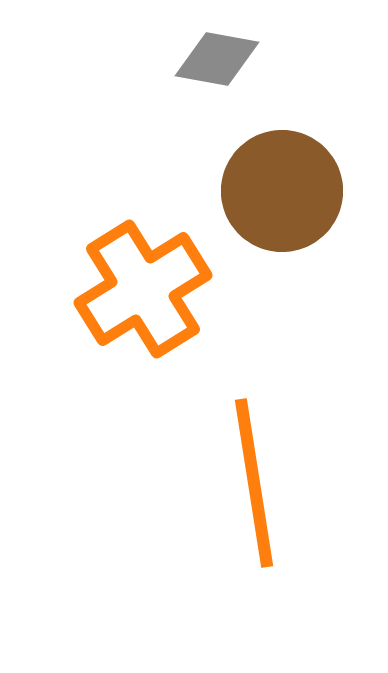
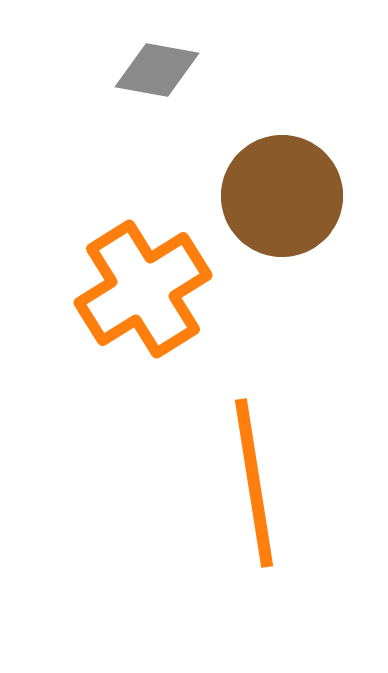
gray diamond: moved 60 px left, 11 px down
brown circle: moved 5 px down
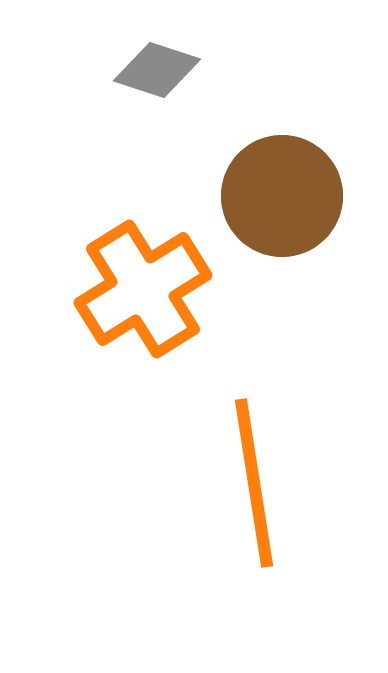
gray diamond: rotated 8 degrees clockwise
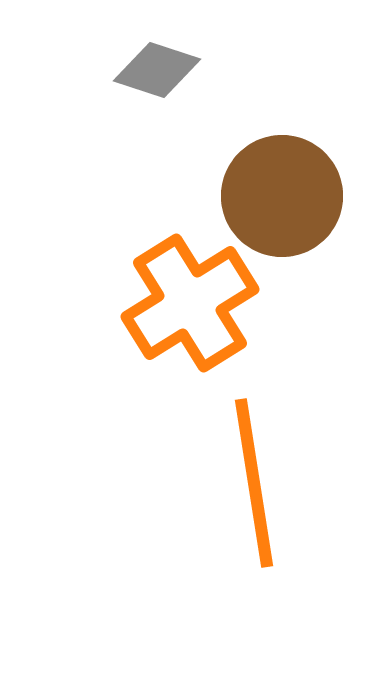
orange cross: moved 47 px right, 14 px down
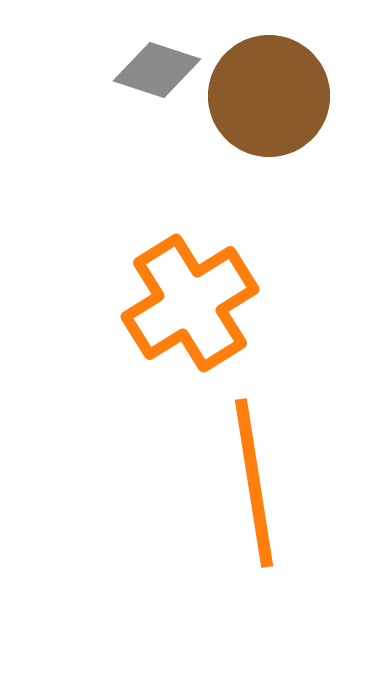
brown circle: moved 13 px left, 100 px up
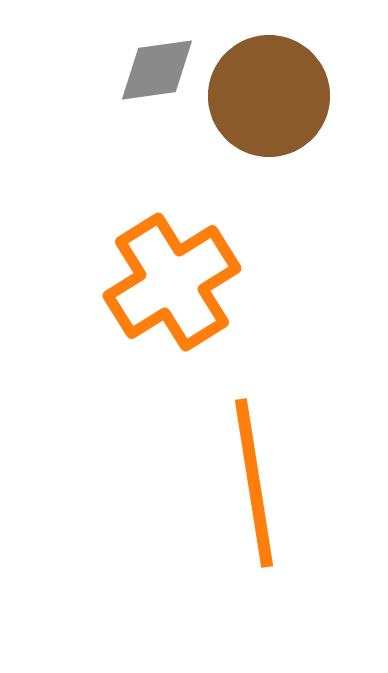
gray diamond: rotated 26 degrees counterclockwise
orange cross: moved 18 px left, 21 px up
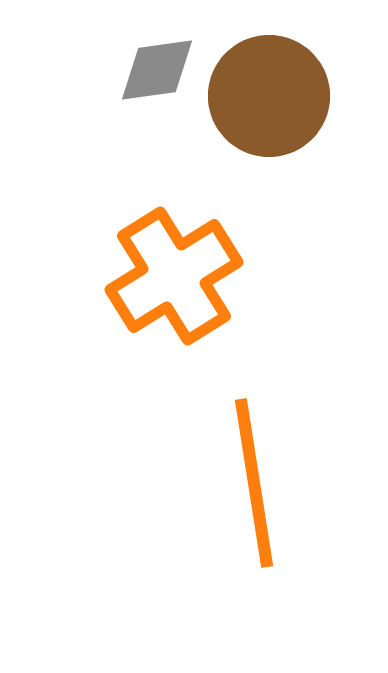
orange cross: moved 2 px right, 6 px up
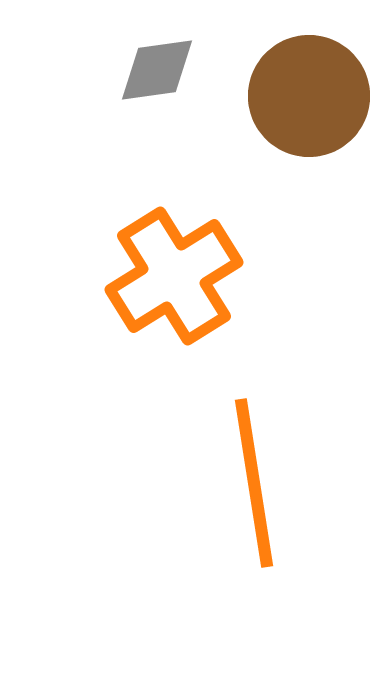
brown circle: moved 40 px right
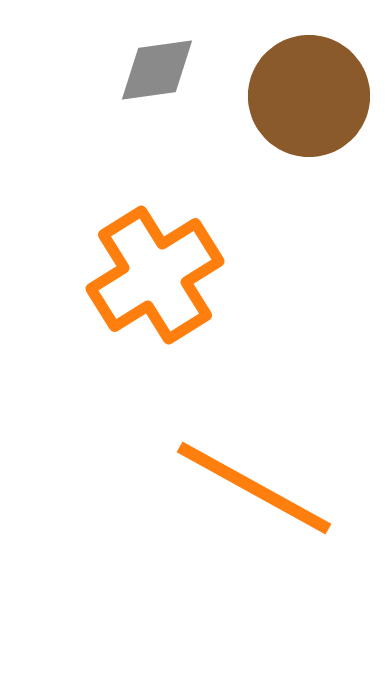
orange cross: moved 19 px left, 1 px up
orange line: moved 5 px down; rotated 52 degrees counterclockwise
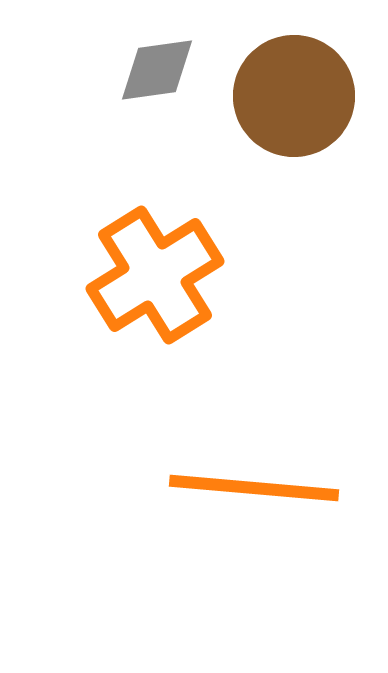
brown circle: moved 15 px left
orange line: rotated 24 degrees counterclockwise
